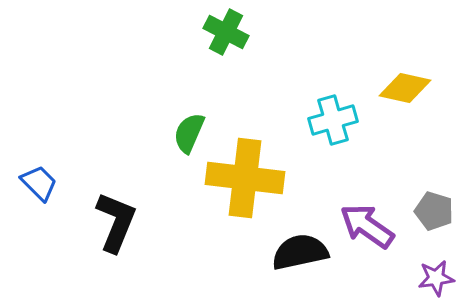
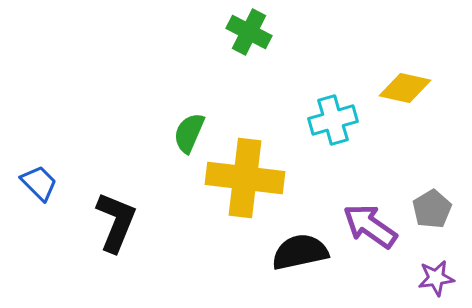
green cross: moved 23 px right
gray pentagon: moved 2 px left, 2 px up; rotated 24 degrees clockwise
purple arrow: moved 3 px right
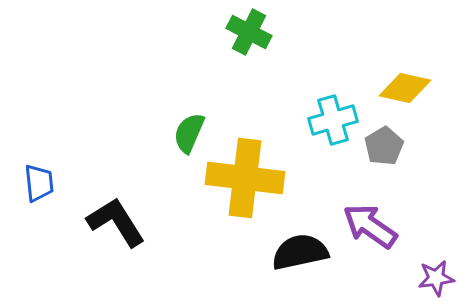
blue trapezoid: rotated 39 degrees clockwise
gray pentagon: moved 48 px left, 63 px up
black L-shape: rotated 54 degrees counterclockwise
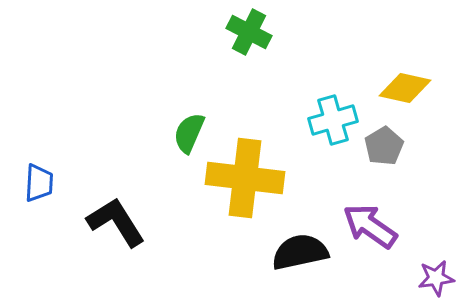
blue trapezoid: rotated 9 degrees clockwise
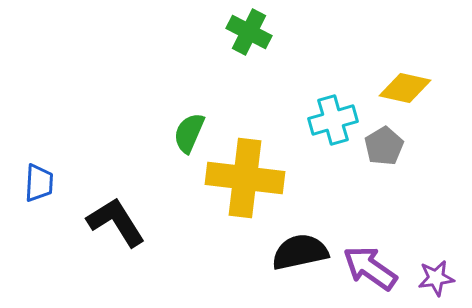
purple arrow: moved 42 px down
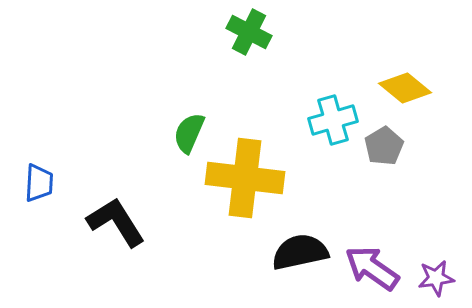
yellow diamond: rotated 27 degrees clockwise
purple arrow: moved 2 px right
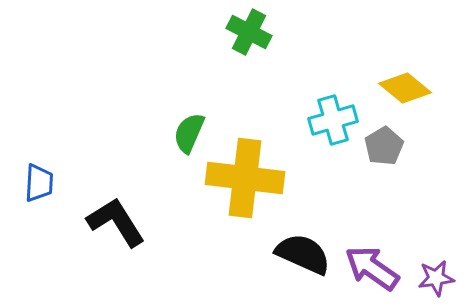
black semicircle: moved 3 px right, 2 px down; rotated 36 degrees clockwise
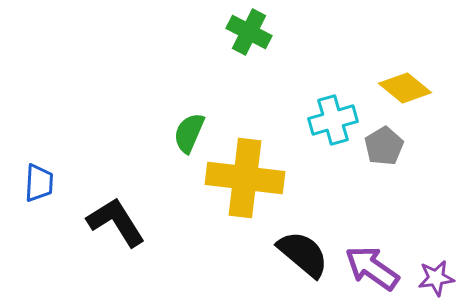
black semicircle: rotated 16 degrees clockwise
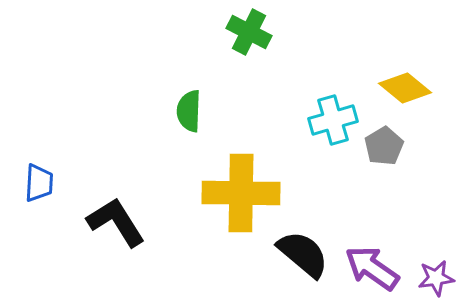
green semicircle: moved 22 px up; rotated 21 degrees counterclockwise
yellow cross: moved 4 px left, 15 px down; rotated 6 degrees counterclockwise
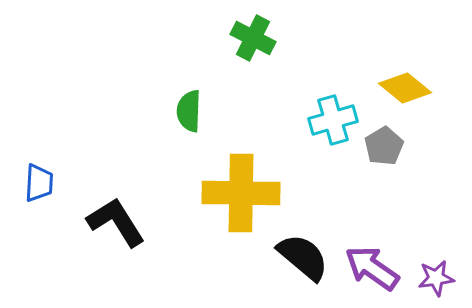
green cross: moved 4 px right, 6 px down
black semicircle: moved 3 px down
